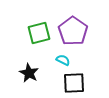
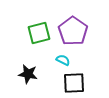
black star: moved 1 px left, 1 px down; rotated 18 degrees counterclockwise
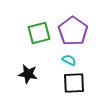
cyan semicircle: moved 6 px right
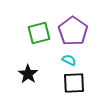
black star: rotated 24 degrees clockwise
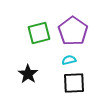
cyan semicircle: rotated 40 degrees counterclockwise
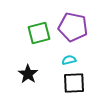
purple pentagon: moved 4 px up; rotated 24 degrees counterclockwise
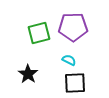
purple pentagon: rotated 12 degrees counterclockwise
cyan semicircle: rotated 40 degrees clockwise
black square: moved 1 px right
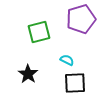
purple pentagon: moved 8 px right, 8 px up; rotated 16 degrees counterclockwise
green square: moved 1 px up
cyan semicircle: moved 2 px left
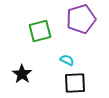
green square: moved 1 px right, 1 px up
black star: moved 6 px left
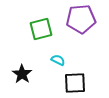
purple pentagon: rotated 12 degrees clockwise
green square: moved 1 px right, 2 px up
cyan semicircle: moved 9 px left
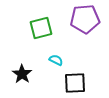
purple pentagon: moved 4 px right
green square: moved 1 px up
cyan semicircle: moved 2 px left
